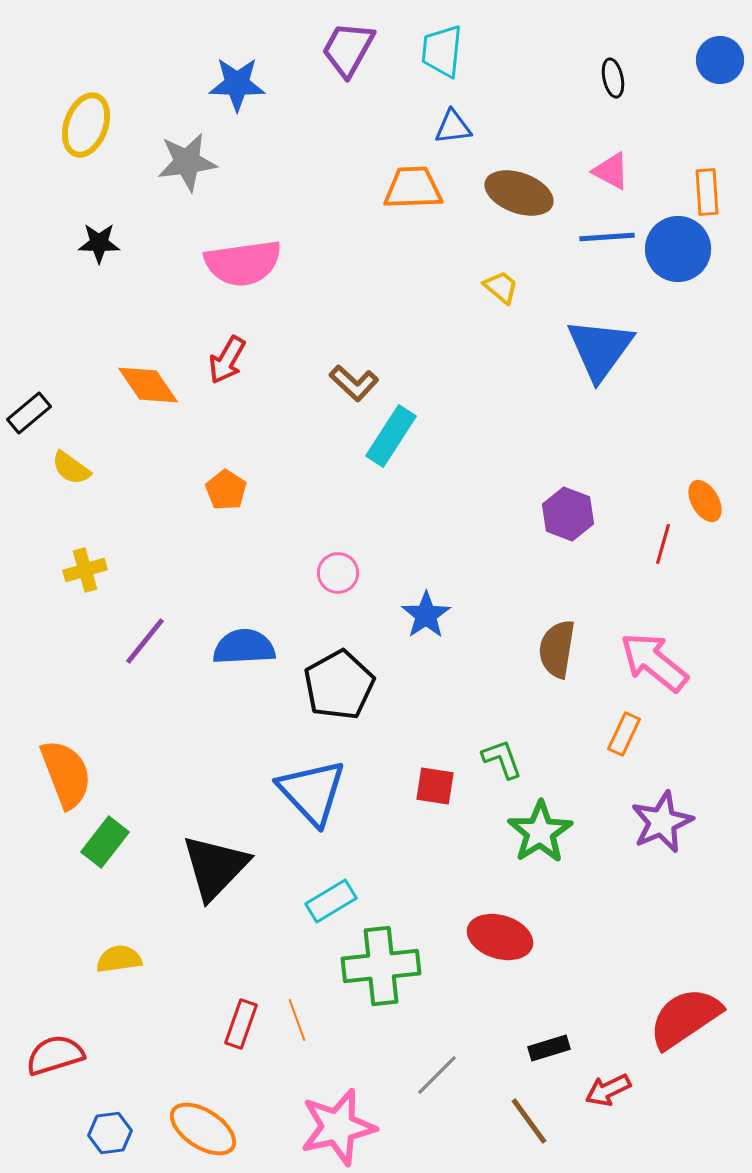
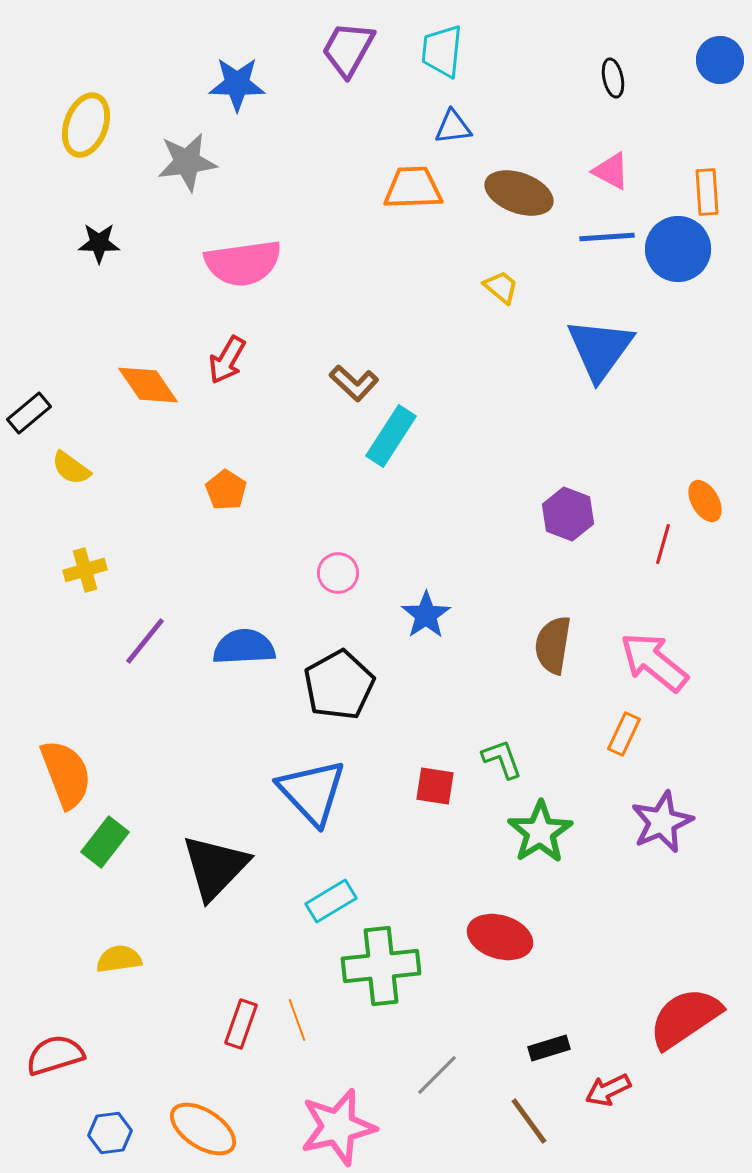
brown semicircle at (557, 649): moved 4 px left, 4 px up
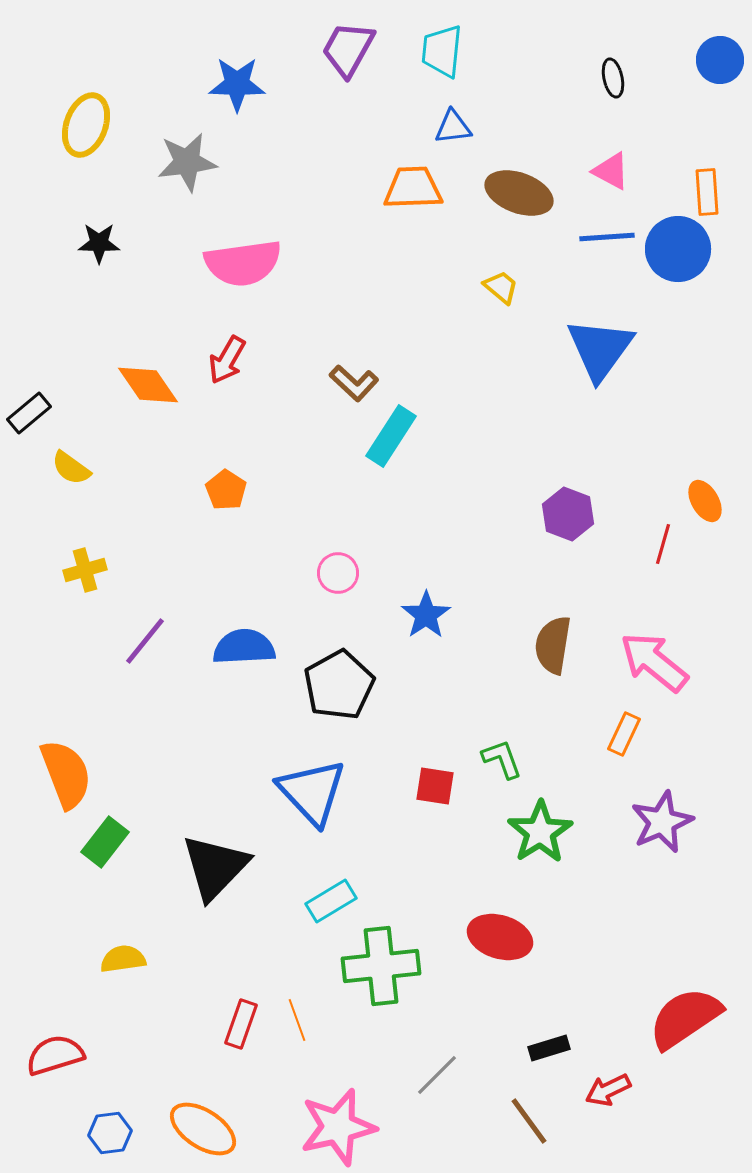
yellow semicircle at (119, 959): moved 4 px right
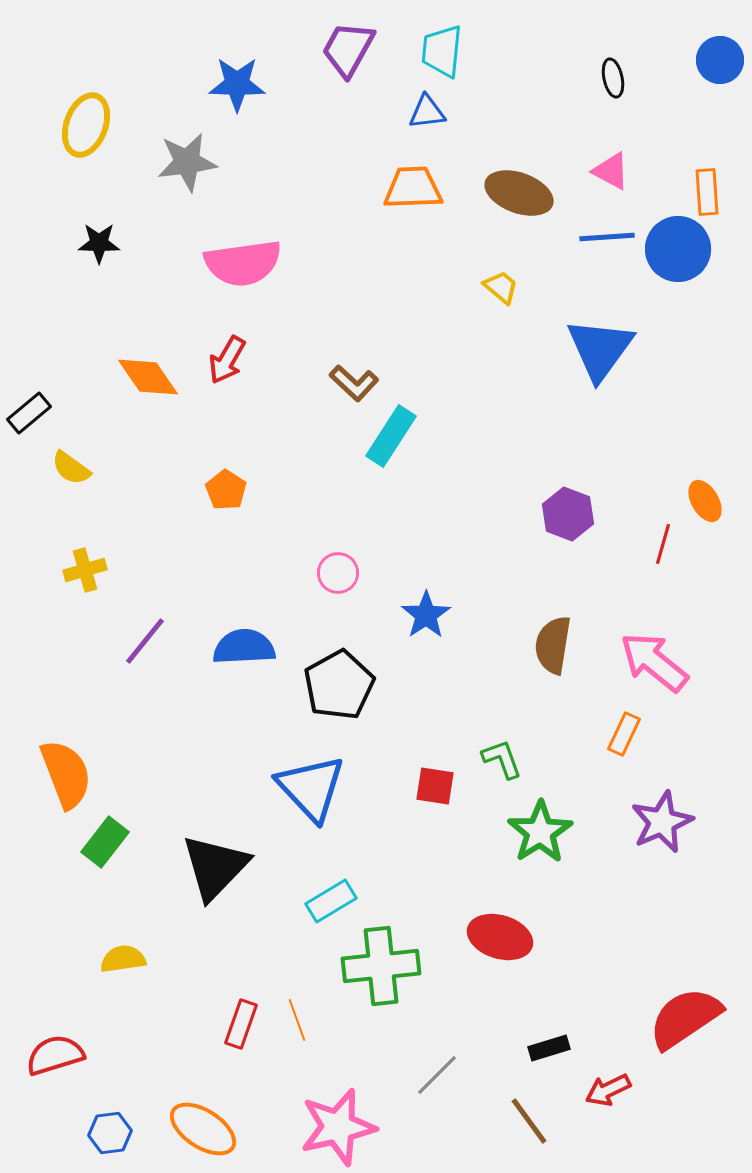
blue triangle at (453, 127): moved 26 px left, 15 px up
orange diamond at (148, 385): moved 8 px up
blue triangle at (312, 792): moved 1 px left, 4 px up
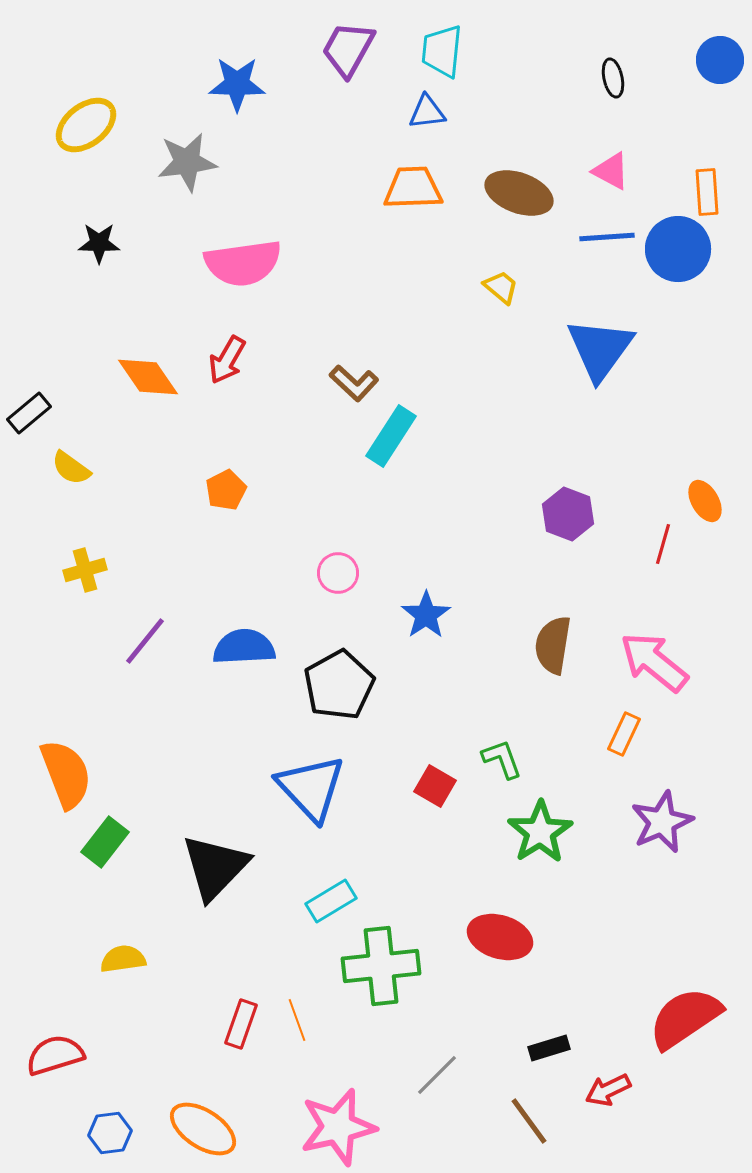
yellow ellipse at (86, 125): rotated 32 degrees clockwise
orange pentagon at (226, 490): rotated 12 degrees clockwise
red square at (435, 786): rotated 21 degrees clockwise
